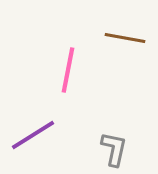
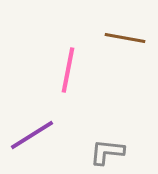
purple line: moved 1 px left
gray L-shape: moved 7 px left, 3 px down; rotated 96 degrees counterclockwise
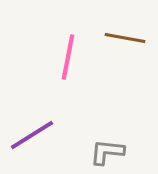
pink line: moved 13 px up
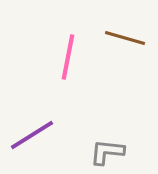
brown line: rotated 6 degrees clockwise
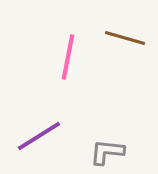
purple line: moved 7 px right, 1 px down
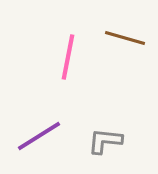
gray L-shape: moved 2 px left, 11 px up
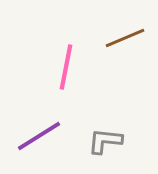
brown line: rotated 39 degrees counterclockwise
pink line: moved 2 px left, 10 px down
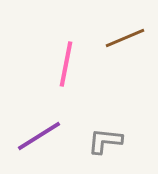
pink line: moved 3 px up
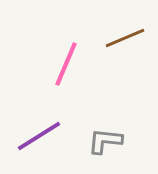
pink line: rotated 12 degrees clockwise
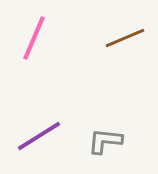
pink line: moved 32 px left, 26 px up
